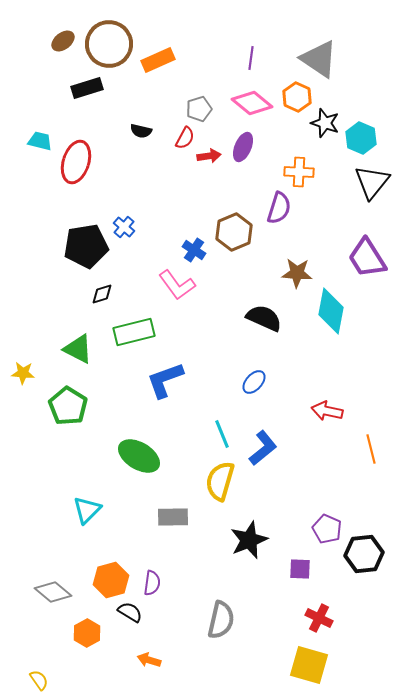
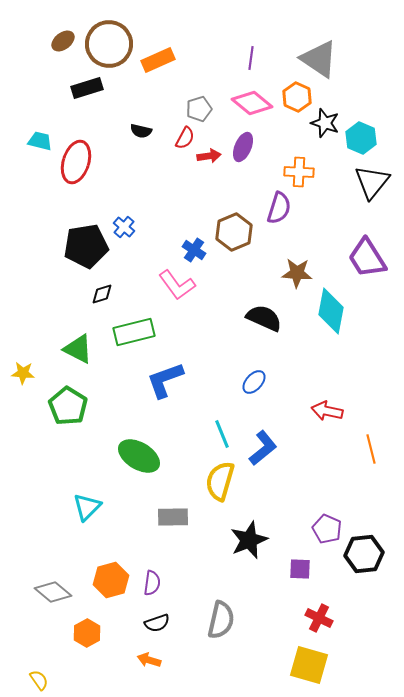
cyan triangle at (87, 510): moved 3 px up
black semicircle at (130, 612): moved 27 px right, 11 px down; rotated 130 degrees clockwise
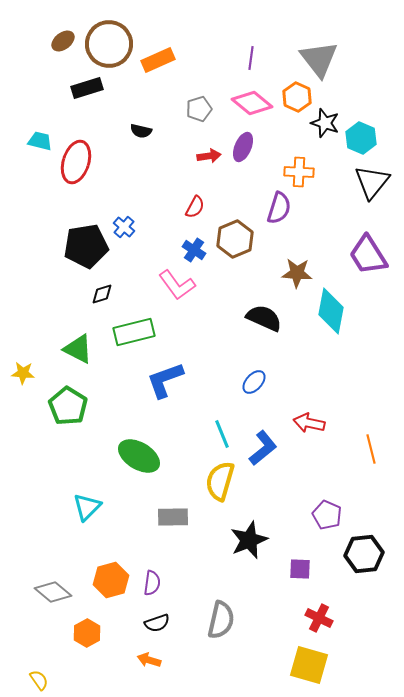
gray triangle at (319, 59): rotated 18 degrees clockwise
red semicircle at (185, 138): moved 10 px right, 69 px down
brown hexagon at (234, 232): moved 1 px right, 7 px down
purple trapezoid at (367, 258): moved 1 px right, 3 px up
red arrow at (327, 411): moved 18 px left, 12 px down
purple pentagon at (327, 529): moved 14 px up
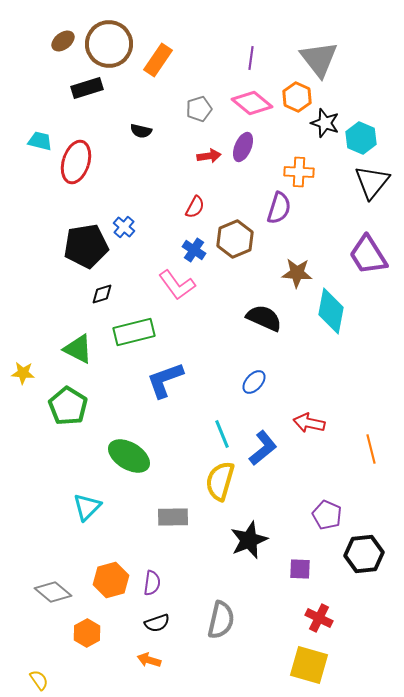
orange rectangle at (158, 60): rotated 32 degrees counterclockwise
green ellipse at (139, 456): moved 10 px left
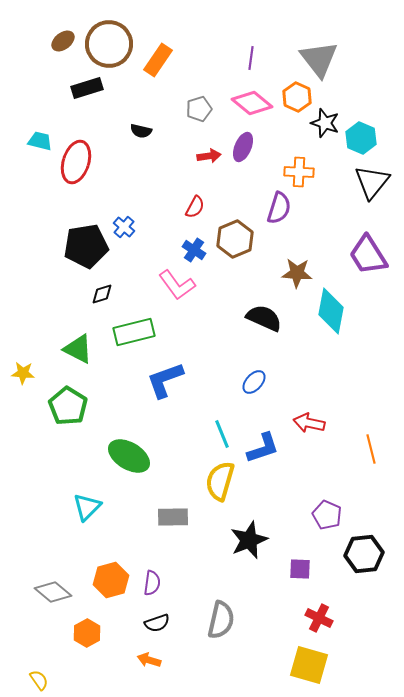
blue L-shape at (263, 448): rotated 21 degrees clockwise
